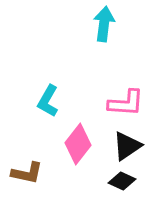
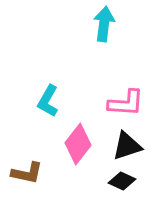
black triangle: rotated 16 degrees clockwise
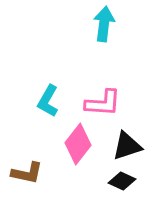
pink L-shape: moved 23 px left
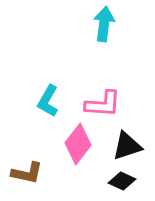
pink L-shape: moved 1 px down
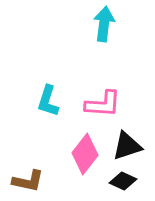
cyan L-shape: rotated 12 degrees counterclockwise
pink diamond: moved 7 px right, 10 px down
brown L-shape: moved 1 px right, 8 px down
black diamond: moved 1 px right
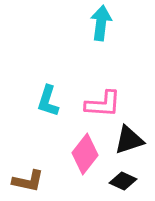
cyan arrow: moved 3 px left, 1 px up
black triangle: moved 2 px right, 6 px up
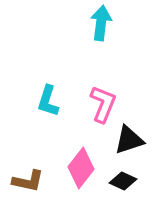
pink L-shape: rotated 72 degrees counterclockwise
pink diamond: moved 4 px left, 14 px down
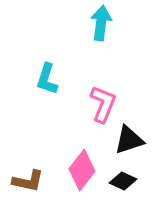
cyan L-shape: moved 1 px left, 22 px up
pink diamond: moved 1 px right, 2 px down
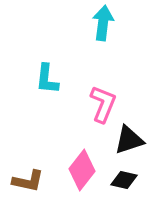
cyan arrow: moved 2 px right
cyan L-shape: rotated 12 degrees counterclockwise
black diamond: moved 1 px right, 1 px up; rotated 12 degrees counterclockwise
